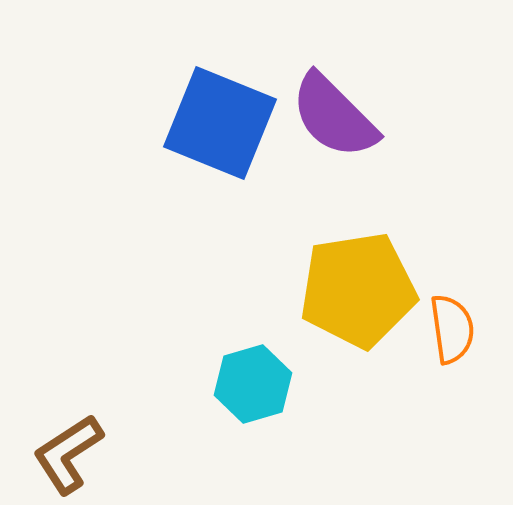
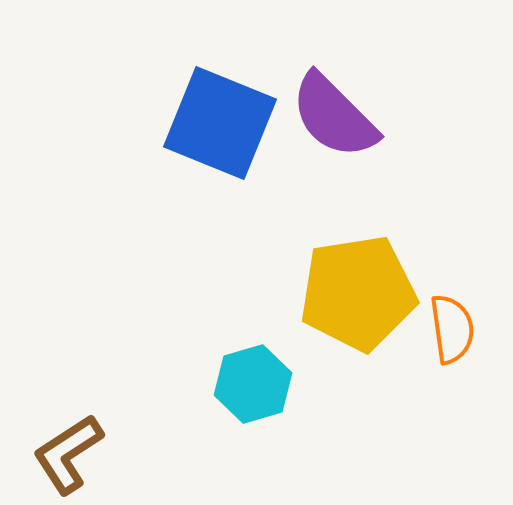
yellow pentagon: moved 3 px down
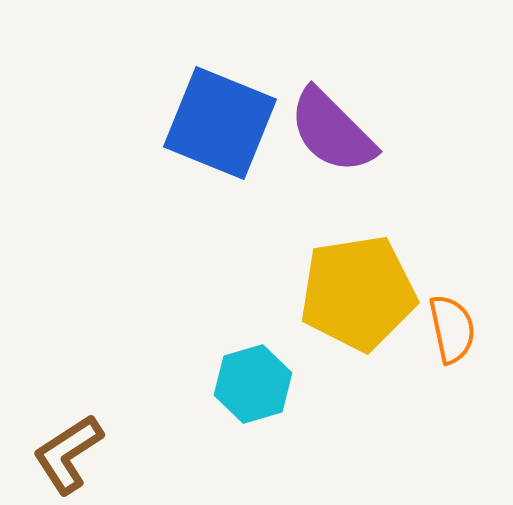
purple semicircle: moved 2 px left, 15 px down
orange semicircle: rotated 4 degrees counterclockwise
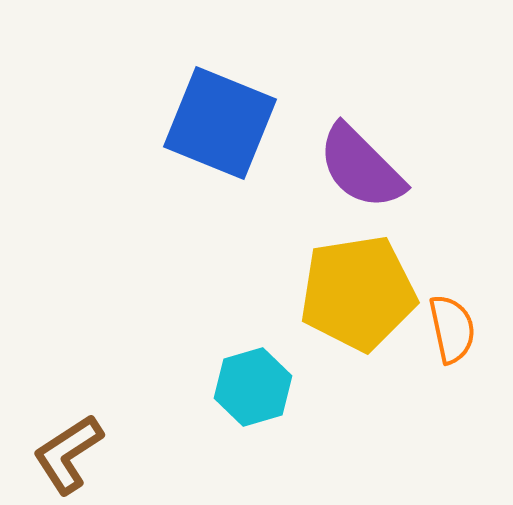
purple semicircle: moved 29 px right, 36 px down
cyan hexagon: moved 3 px down
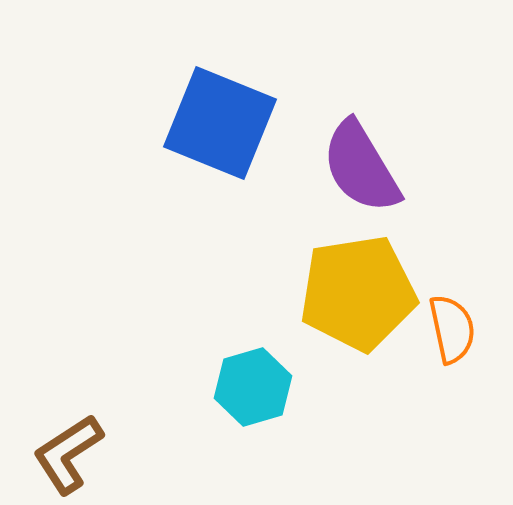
purple semicircle: rotated 14 degrees clockwise
